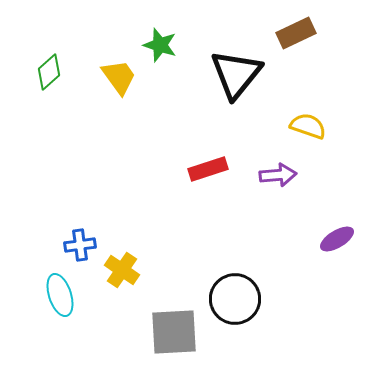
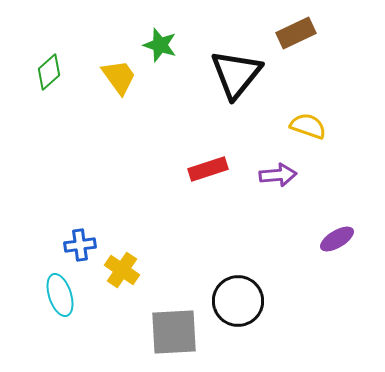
black circle: moved 3 px right, 2 px down
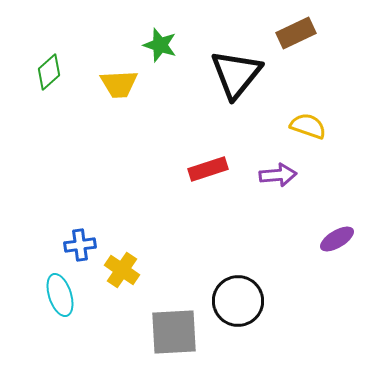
yellow trapezoid: moved 7 px down; rotated 123 degrees clockwise
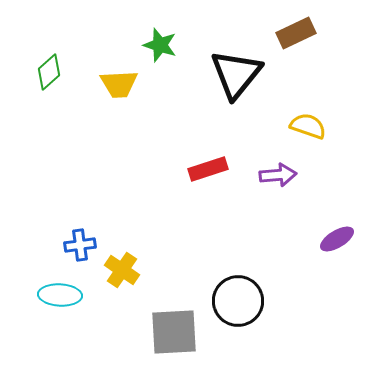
cyan ellipse: rotated 69 degrees counterclockwise
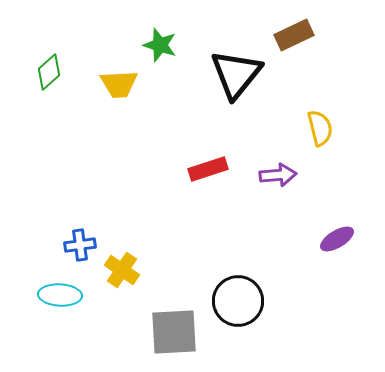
brown rectangle: moved 2 px left, 2 px down
yellow semicircle: moved 12 px right, 2 px down; rotated 57 degrees clockwise
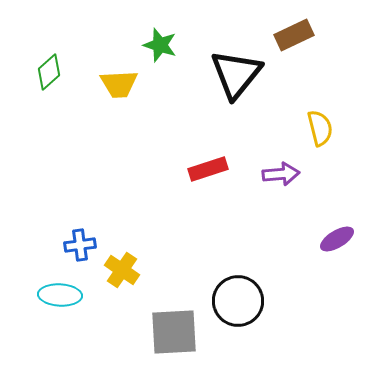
purple arrow: moved 3 px right, 1 px up
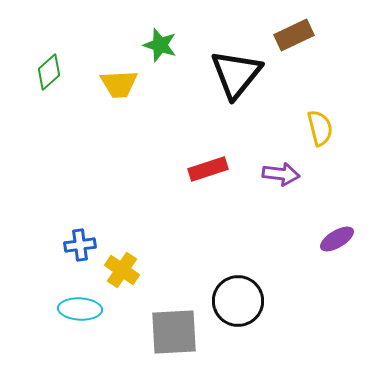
purple arrow: rotated 12 degrees clockwise
cyan ellipse: moved 20 px right, 14 px down
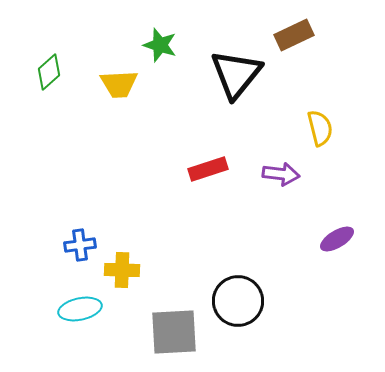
yellow cross: rotated 32 degrees counterclockwise
cyan ellipse: rotated 15 degrees counterclockwise
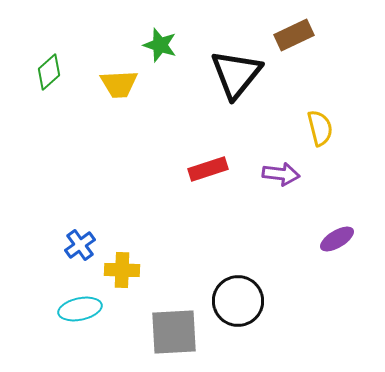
blue cross: rotated 28 degrees counterclockwise
